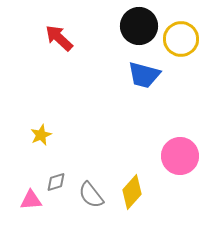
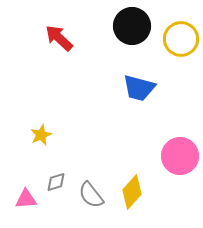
black circle: moved 7 px left
blue trapezoid: moved 5 px left, 13 px down
pink triangle: moved 5 px left, 1 px up
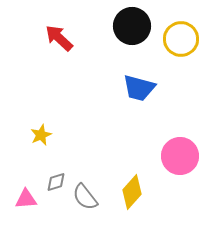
gray semicircle: moved 6 px left, 2 px down
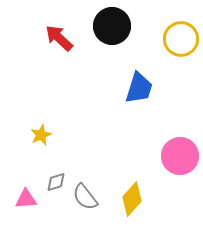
black circle: moved 20 px left
blue trapezoid: rotated 88 degrees counterclockwise
yellow diamond: moved 7 px down
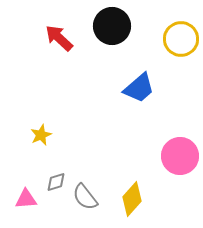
blue trapezoid: rotated 32 degrees clockwise
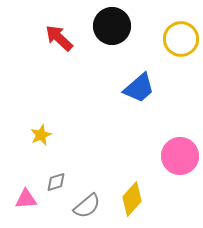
gray semicircle: moved 2 px right, 9 px down; rotated 92 degrees counterclockwise
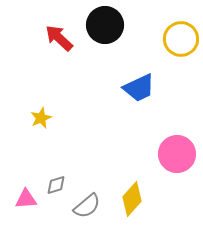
black circle: moved 7 px left, 1 px up
blue trapezoid: rotated 16 degrees clockwise
yellow star: moved 17 px up
pink circle: moved 3 px left, 2 px up
gray diamond: moved 3 px down
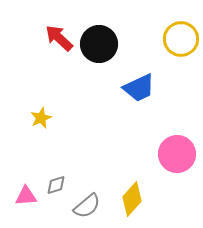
black circle: moved 6 px left, 19 px down
pink triangle: moved 3 px up
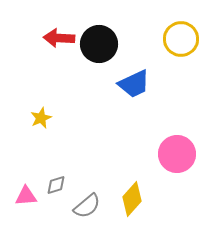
red arrow: rotated 40 degrees counterclockwise
blue trapezoid: moved 5 px left, 4 px up
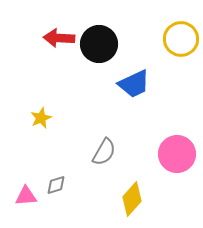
gray semicircle: moved 17 px right, 54 px up; rotated 20 degrees counterclockwise
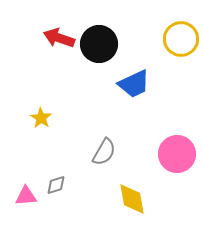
red arrow: rotated 16 degrees clockwise
yellow star: rotated 15 degrees counterclockwise
yellow diamond: rotated 52 degrees counterclockwise
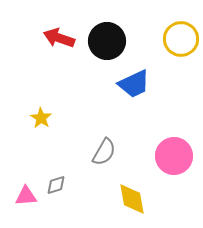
black circle: moved 8 px right, 3 px up
pink circle: moved 3 px left, 2 px down
